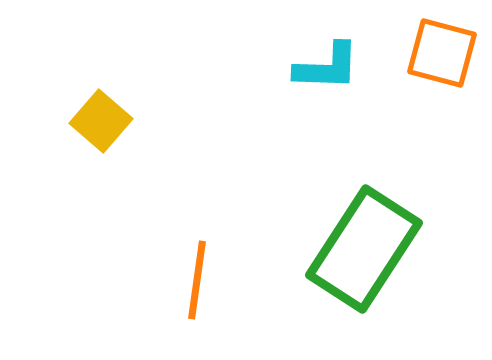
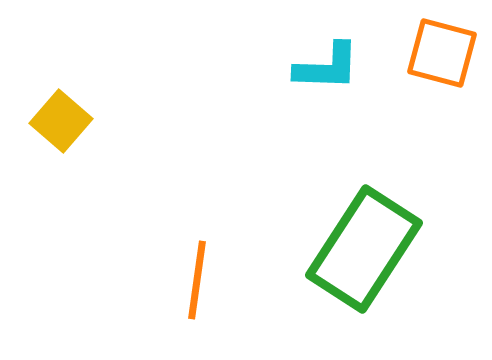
yellow square: moved 40 px left
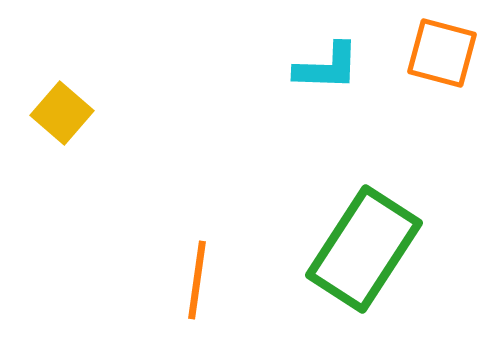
yellow square: moved 1 px right, 8 px up
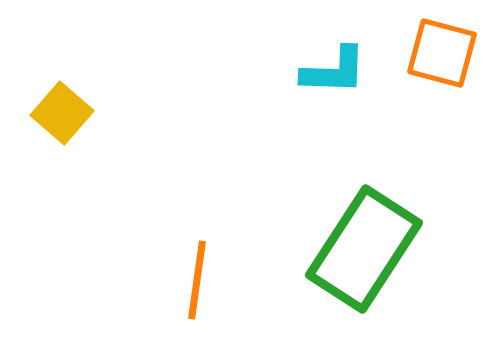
cyan L-shape: moved 7 px right, 4 px down
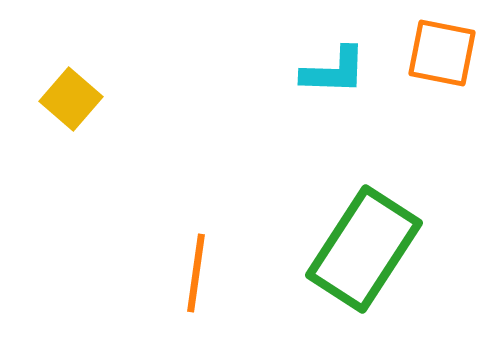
orange square: rotated 4 degrees counterclockwise
yellow square: moved 9 px right, 14 px up
orange line: moved 1 px left, 7 px up
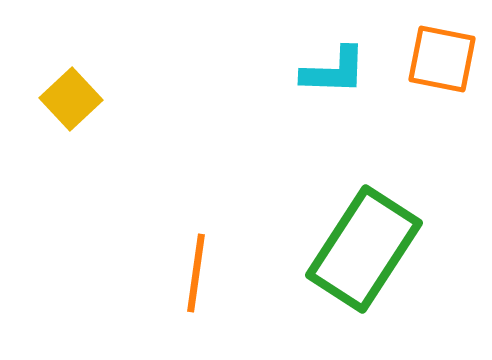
orange square: moved 6 px down
yellow square: rotated 6 degrees clockwise
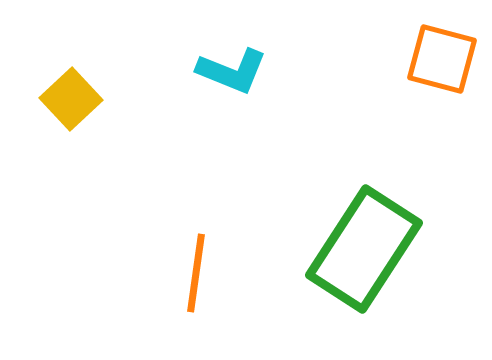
orange square: rotated 4 degrees clockwise
cyan L-shape: moved 102 px left; rotated 20 degrees clockwise
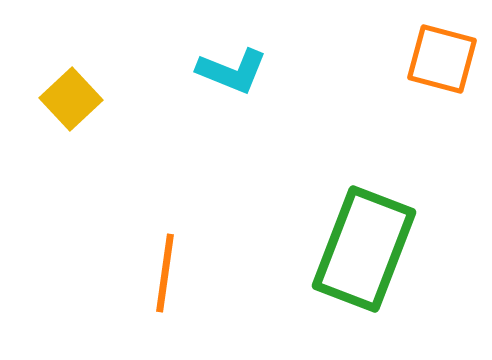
green rectangle: rotated 12 degrees counterclockwise
orange line: moved 31 px left
